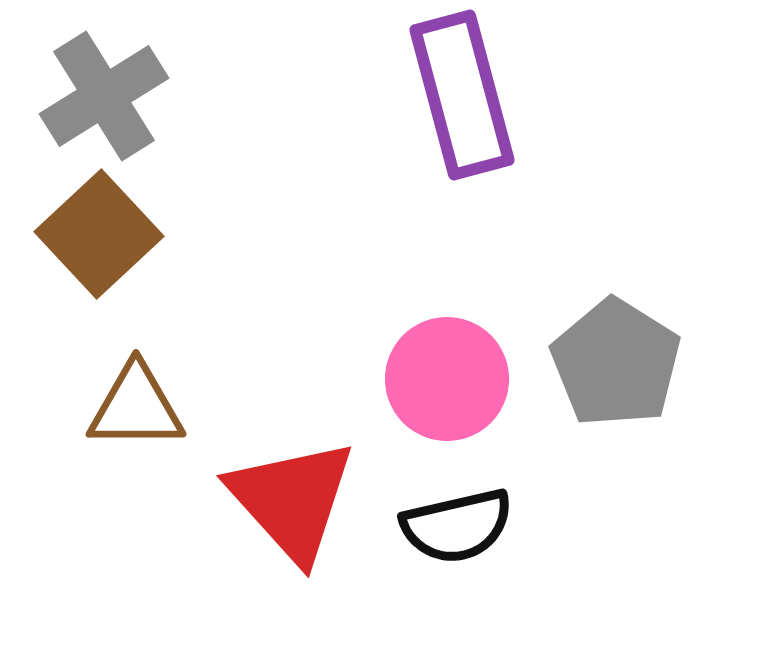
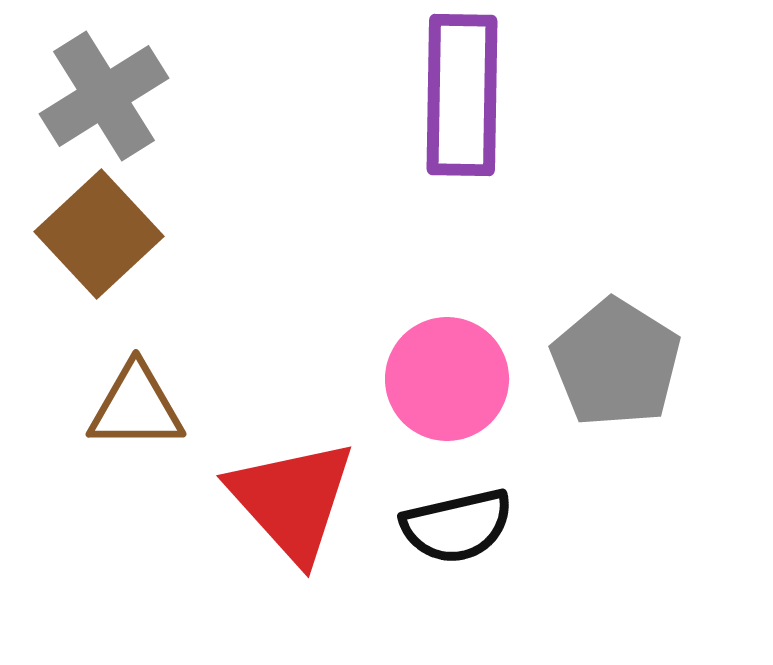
purple rectangle: rotated 16 degrees clockwise
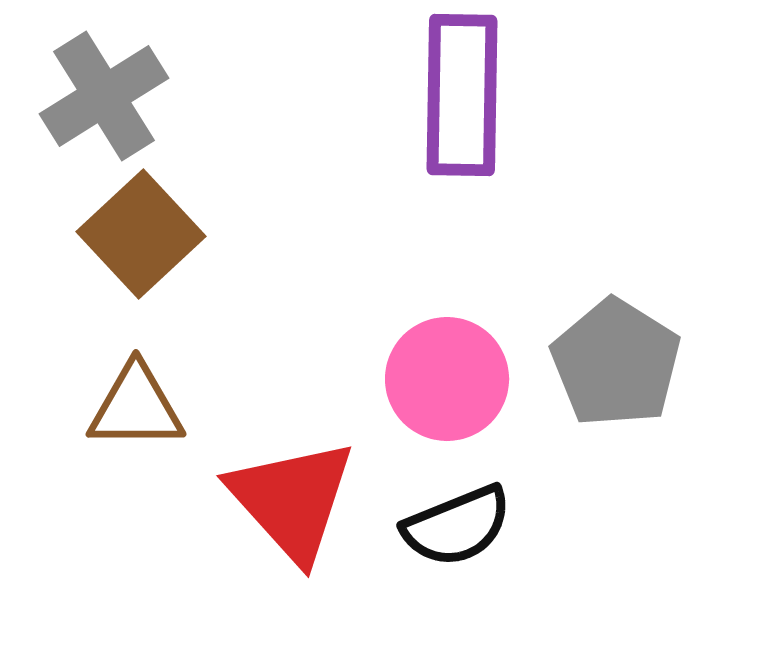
brown square: moved 42 px right
black semicircle: rotated 9 degrees counterclockwise
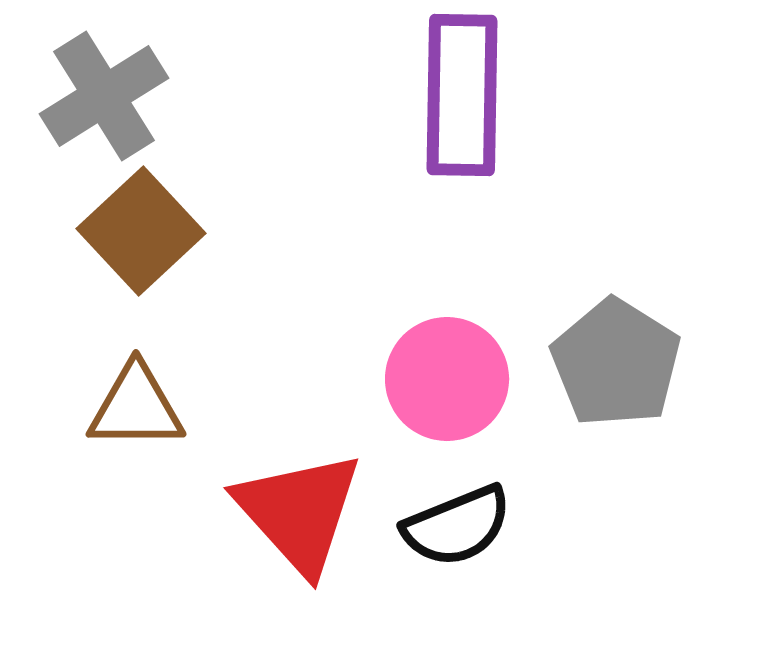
brown square: moved 3 px up
red triangle: moved 7 px right, 12 px down
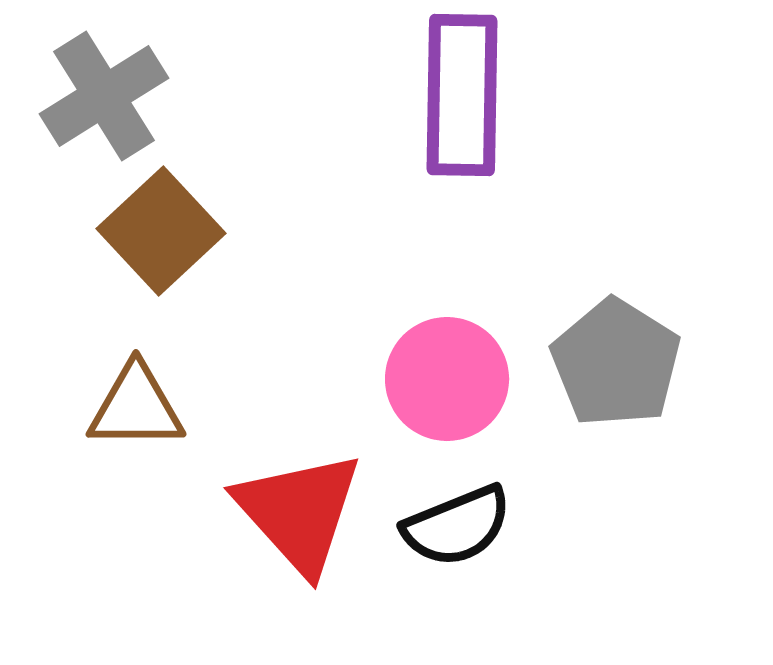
brown square: moved 20 px right
